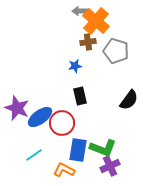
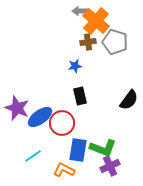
gray pentagon: moved 1 px left, 9 px up
cyan line: moved 1 px left, 1 px down
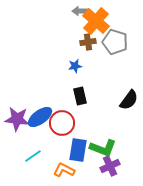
purple star: moved 11 px down; rotated 15 degrees counterclockwise
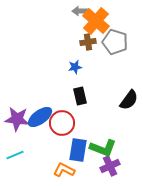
blue star: moved 1 px down
cyan line: moved 18 px left, 1 px up; rotated 12 degrees clockwise
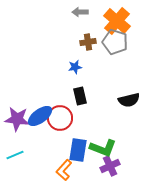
gray arrow: moved 1 px down
orange cross: moved 21 px right
black semicircle: rotated 40 degrees clockwise
blue ellipse: moved 1 px up
red circle: moved 2 px left, 5 px up
orange L-shape: rotated 75 degrees counterclockwise
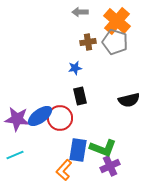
blue star: moved 1 px down
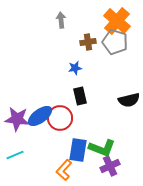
gray arrow: moved 19 px left, 8 px down; rotated 84 degrees clockwise
green L-shape: moved 1 px left
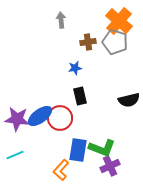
orange cross: moved 2 px right
orange L-shape: moved 3 px left
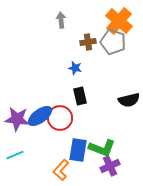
gray pentagon: moved 2 px left
blue star: rotated 24 degrees clockwise
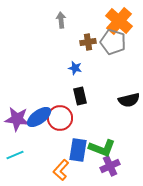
blue ellipse: moved 1 px left, 1 px down
